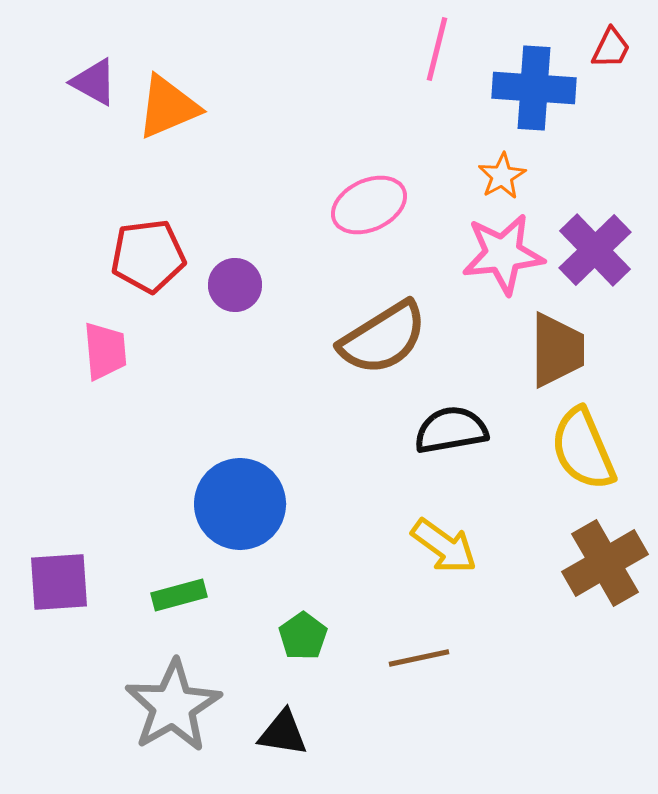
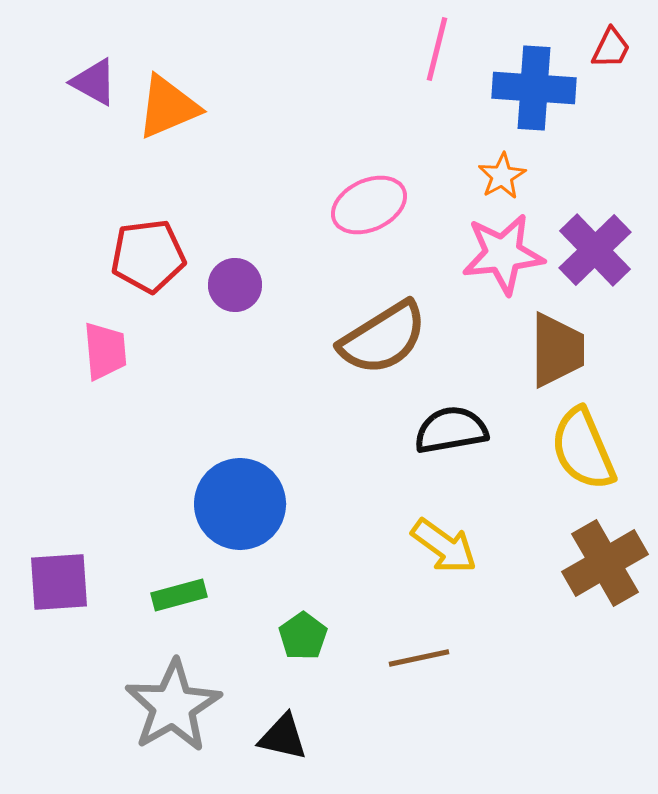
black triangle: moved 4 px down; rotated 4 degrees clockwise
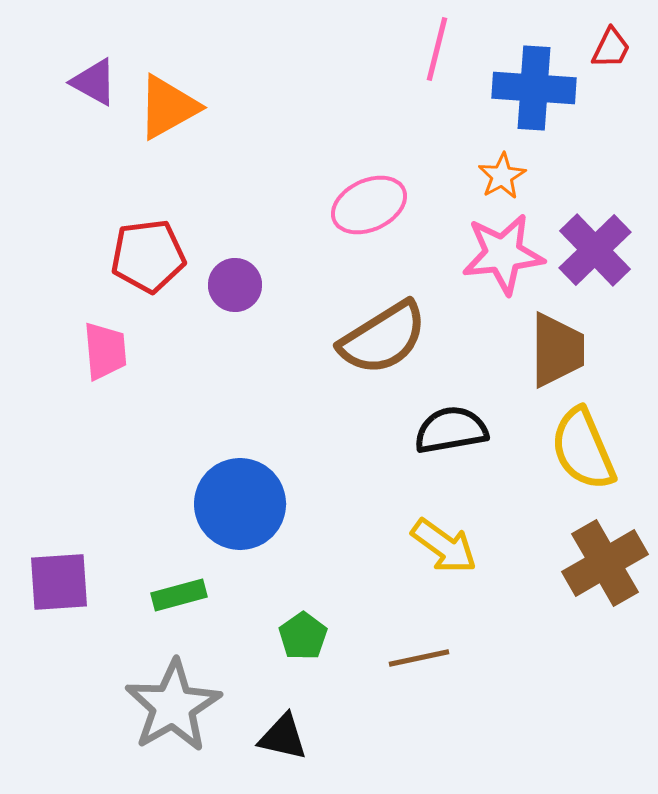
orange triangle: rotated 6 degrees counterclockwise
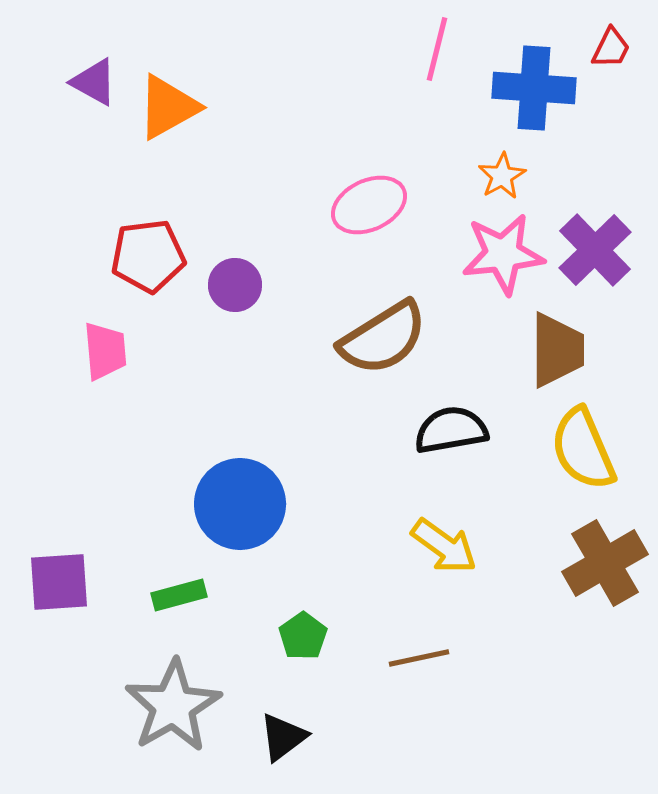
black triangle: rotated 50 degrees counterclockwise
